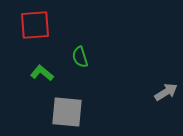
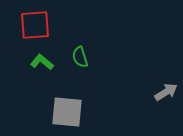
green L-shape: moved 11 px up
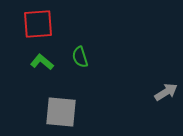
red square: moved 3 px right, 1 px up
gray square: moved 6 px left
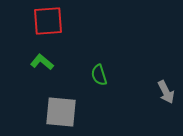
red square: moved 10 px right, 3 px up
green semicircle: moved 19 px right, 18 px down
gray arrow: rotated 95 degrees clockwise
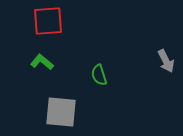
gray arrow: moved 31 px up
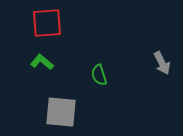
red square: moved 1 px left, 2 px down
gray arrow: moved 4 px left, 2 px down
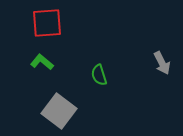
gray square: moved 2 px left, 1 px up; rotated 32 degrees clockwise
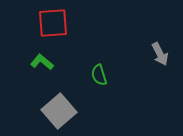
red square: moved 6 px right
gray arrow: moved 2 px left, 9 px up
gray square: rotated 12 degrees clockwise
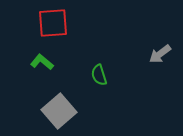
gray arrow: rotated 80 degrees clockwise
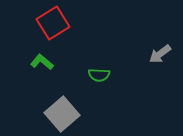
red square: rotated 28 degrees counterclockwise
green semicircle: rotated 70 degrees counterclockwise
gray square: moved 3 px right, 3 px down
